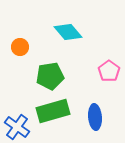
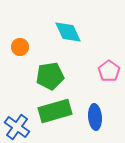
cyan diamond: rotated 16 degrees clockwise
green rectangle: moved 2 px right
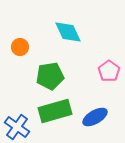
blue ellipse: rotated 65 degrees clockwise
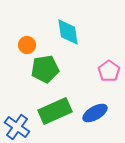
cyan diamond: rotated 16 degrees clockwise
orange circle: moved 7 px right, 2 px up
green pentagon: moved 5 px left, 7 px up
green rectangle: rotated 8 degrees counterclockwise
blue ellipse: moved 4 px up
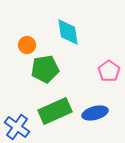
blue ellipse: rotated 15 degrees clockwise
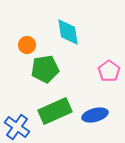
blue ellipse: moved 2 px down
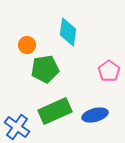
cyan diamond: rotated 16 degrees clockwise
